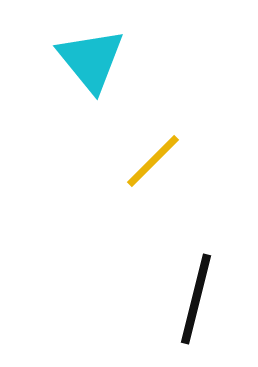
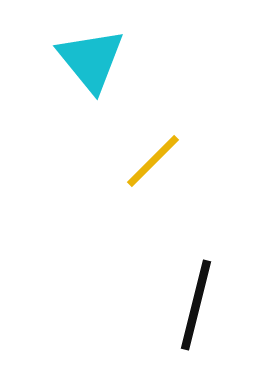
black line: moved 6 px down
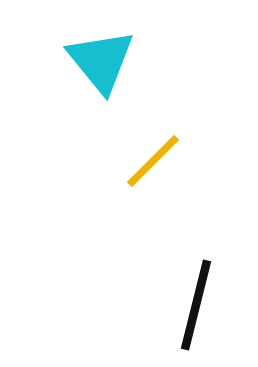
cyan triangle: moved 10 px right, 1 px down
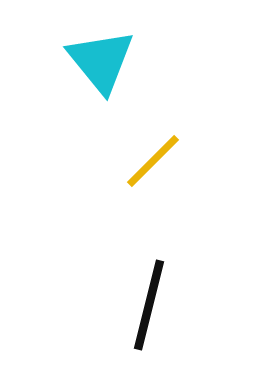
black line: moved 47 px left
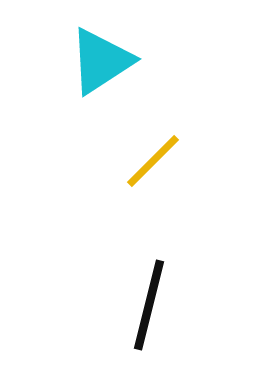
cyan triangle: rotated 36 degrees clockwise
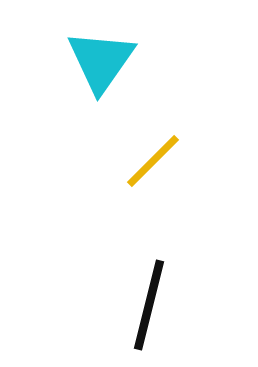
cyan triangle: rotated 22 degrees counterclockwise
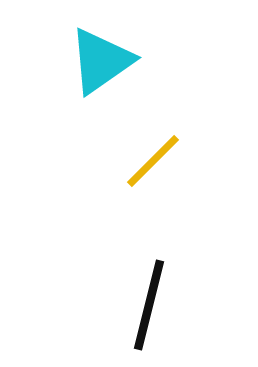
cyan triangle: rotated 20 degrees clockwise
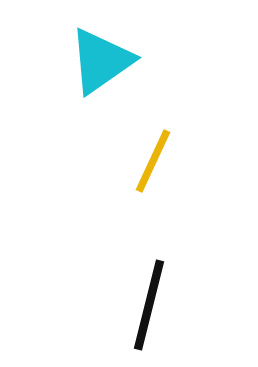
yellow line: rotated 20 degrees counterclockwise
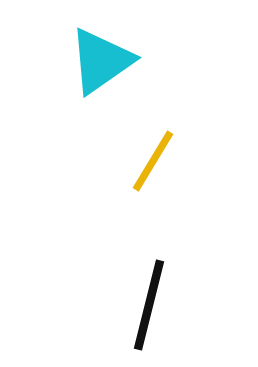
yellow line: rotated 6 degrees clockwise
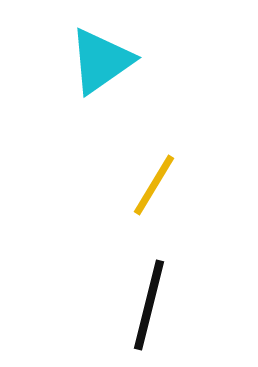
yellow line: moved 1 px right, 24 px down
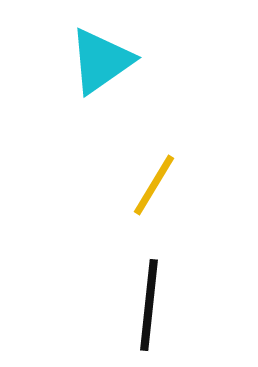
black line: rotated 8 degrees counterclockwise
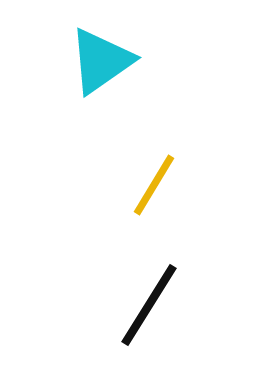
black line: rotated 26 degrees clockwise
